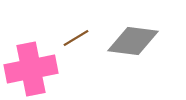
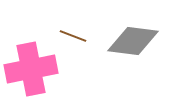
brown line: moved 3 px left, 2 px up; rotated 52 degrees clockwise
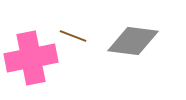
pink cross: moved 11 px up
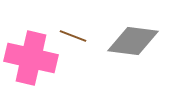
pink cross: rotated 24 degrees clockwise
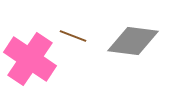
pink cross: moved 1 px left, 1 px down; rotated 21 degrees clockwise
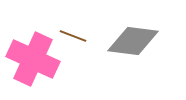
pink cross: moved 3 px right; rotated 9 degrees counterclockwise
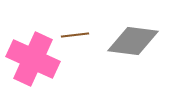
brown line: moved 2 px right, 1 px up; rotated 28 degrees counterclockwise
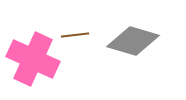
gray diamond: rotated 9 degrees clockwise
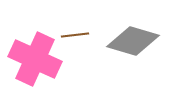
pink cross: moved 2 px right
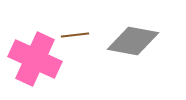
gray diamond: rotated 6 degrees counterclockwise
